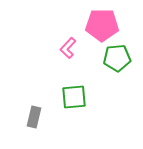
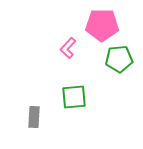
green pentagon: moved 2 px right, 1 px down
gray rectangle: rotated 10 degrees counterclockwise
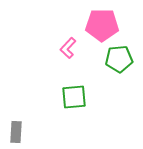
gray rectangle: moved 18 px left, 15 px down
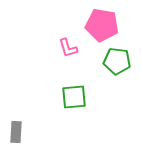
pink pentagon: rotated 8 degrees clockwise
pink L-shape: rotated 60 degrees counterclockwise
green pentagon: moved 2 px left, 2 px down; rotated 12 degrees clockwise
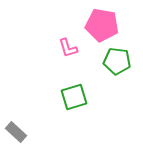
green square: rotated 12 degrees counterclockwise
gray rectangle: rotated 50 degrees counterclockwise
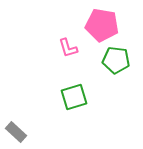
green pentagon: moved 1 px left, 1 px up
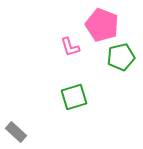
pink pentagon: rotated 12 degrees clockwise
pink L-shape: moved 2 px right, 1 px up
green pentagon: moved 5 px right, 3 px up; rotated 20 degrees counterclockwise
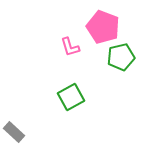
pink pentagon: moved 1 px right, 2 px down
green square: moved 3 px left; rotated 12 degrees counterclockwise
gray rectangle: moved 2 px left
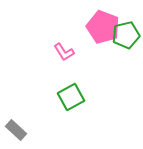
pink L-shape: moved 6 px left, 5 px down; rotated 15 degrees counterclockwise
green pentagon: moved 5 px right, 22 px up
gray rectangle: moved 2 px right, 2 px up
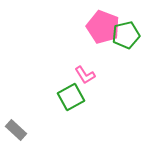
pink L-shape: moved 21 px right, 23 px down
